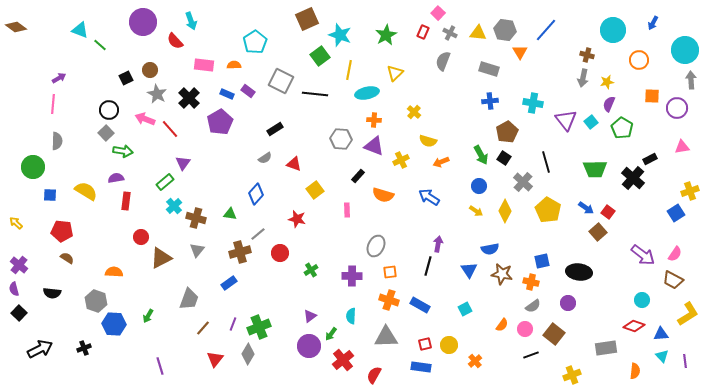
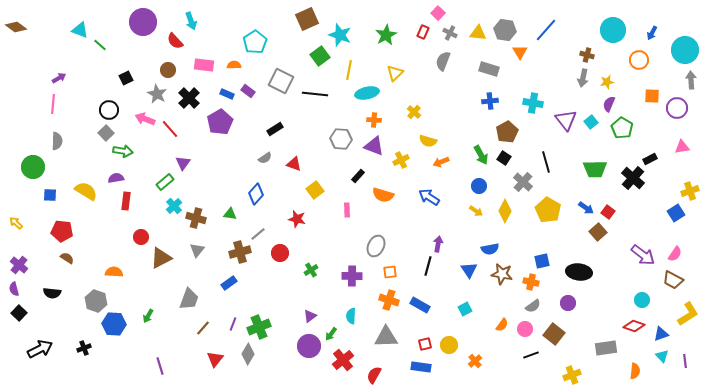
blue arrow at (653, 23): moved 1 px left, 10 px down
brown circle at (150, 70): moved 18 px right
blue triangle at (661, 334): rotated 14 degrees counterclockwise
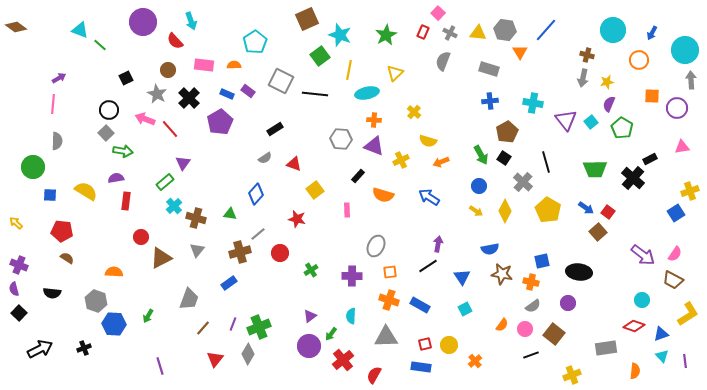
purple cross at (19, 265): rotated 18 degrees counterclockwise
black line at (428, 266): rotated 42 degrees clockwise
blue triangle at (469, 270): moved 7 px left, 7 px down
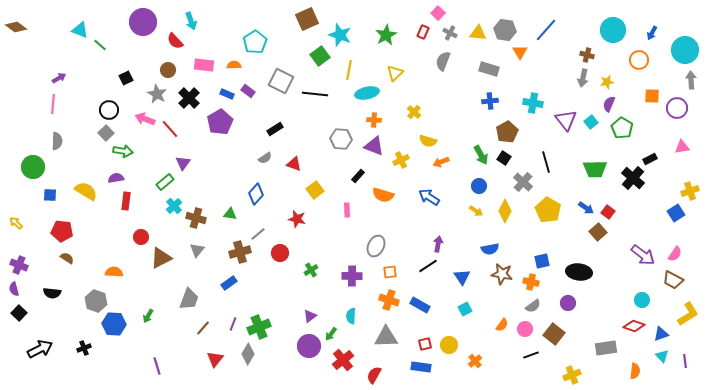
purple line at (160, 366): moved 3 px left
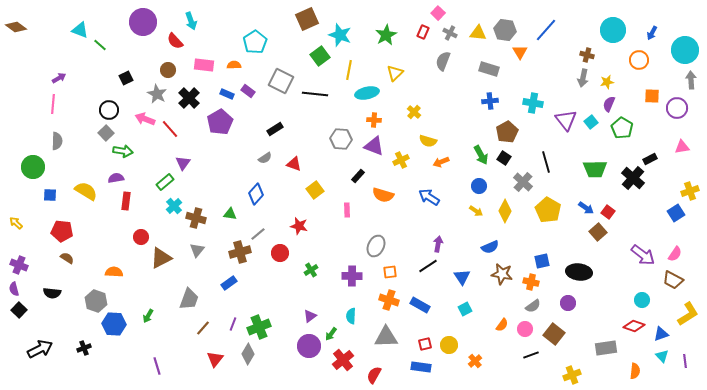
red star at (297, 219): moved 2 px right, 7 px down
blue semicircle at (490, 249): moved 2 px up; rotated 12 degrees counterclockwise
black square at (19, 313): moved 3 px up
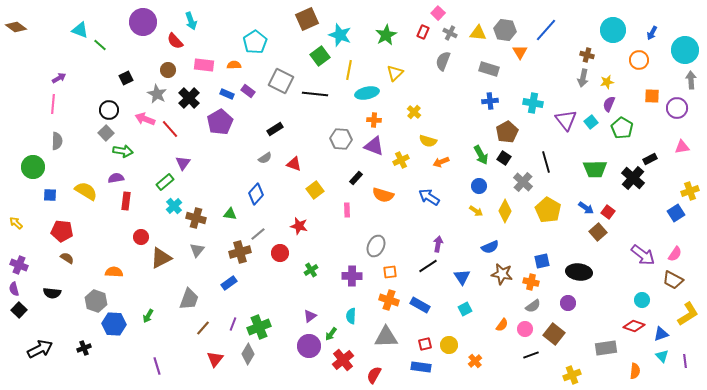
black rectangle at (358, 176): moved 2 px left, 2 px down
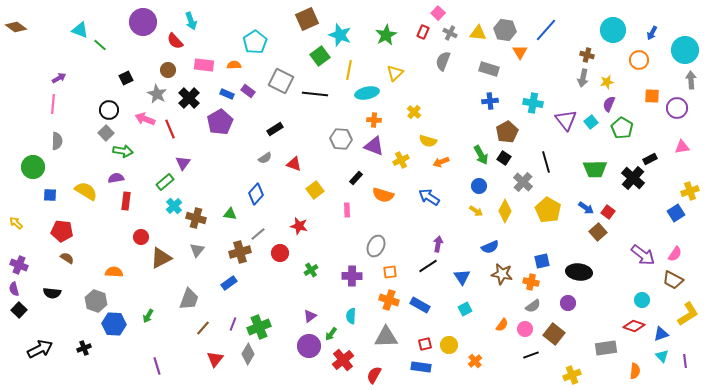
red line at (170, 129): rotated 18 degrees clockwise
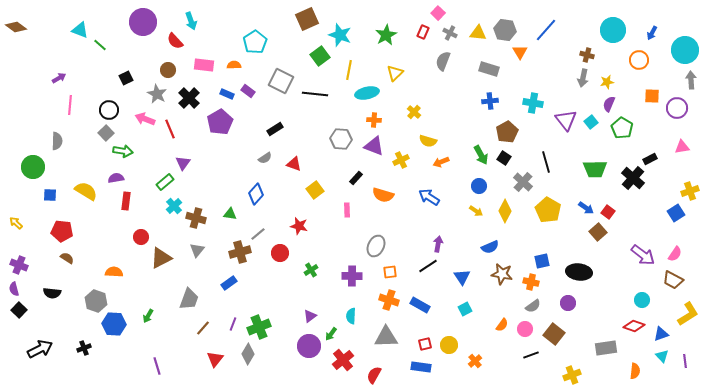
pink line at (53, 104): moved 17 px right, 1 px down
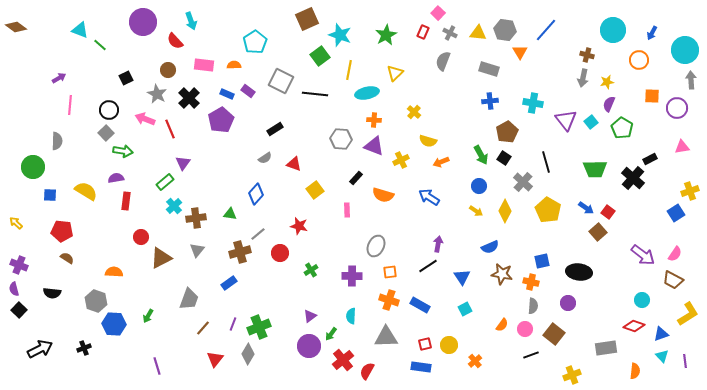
purple pentagon at (220, 122): moved 1 px right, 2 px up
brown cross at (196, 218): rotated 24 degrees counterclockwise
gray semicircle at (533, 306): rotated 49 degrees counterclockwise
red semicircle at (374, 375): moved 7 px left, 4 px up
